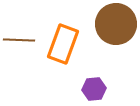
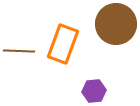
brown line: moved 11 px down
purple hexagon: moved 2 px down
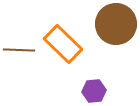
orange rectangle: rotated 66 degrees counterclockwise
brown line: moved 1 px up
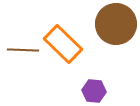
brown line: moved 4 px right
purple hexagon: rotated 10 degrees clockwise
